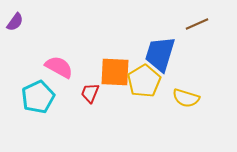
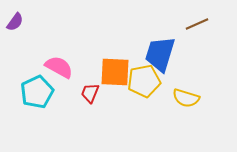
yellow pentagon: rotated 20 degrees clockwise
cyan pentagon: moved 1 px left, 5 px up
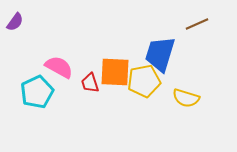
red trapezoid: moved 10 px up; rotated 40 degrees counterclockwise
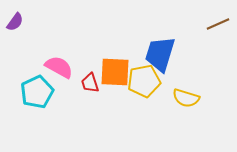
brown line: moved 21 px right
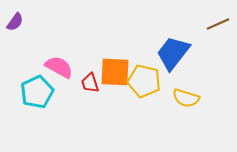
blue trapezoid: moved 13 px right, 1 px up; rotated 21 degrees clockwise
yellow pentagon: rotated 24 degrees clockwise
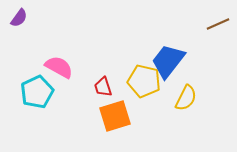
purple semicircle: moved 4 px right, 4 px up
blue trapezoid: moved 5 px left, 8 px down
orange square: moved 44 px down; rotated 20 degrees counterclockwise
red trapezoid: moved 13 px right, 4 px down
yellow semicircle: rotated 80 degrees counterclockwise
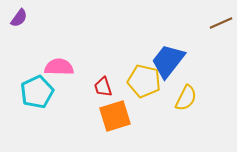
brown line: moved 3 px right, 1 px up
pink semicircle: rotated 28 degrees counterclockwise
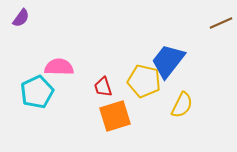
purple semicircle: moved 2 px right
yellow semicircle: moved 4 px left, 7 px down
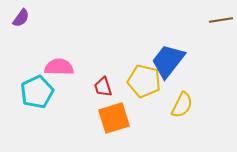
brown line: moved 3 px up; rotated 15 degrees clockwise
orange square: moved 1 px left, 2 px down
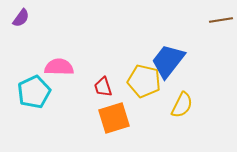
cyan pentagon: moved 3 px left
